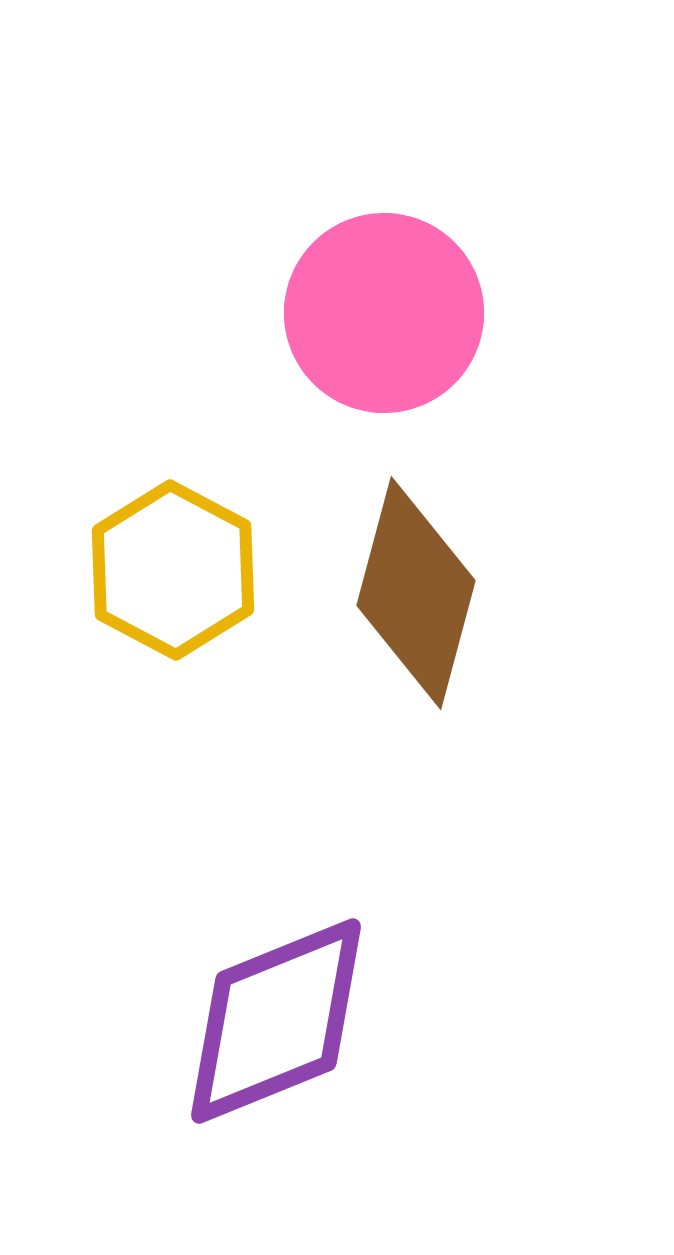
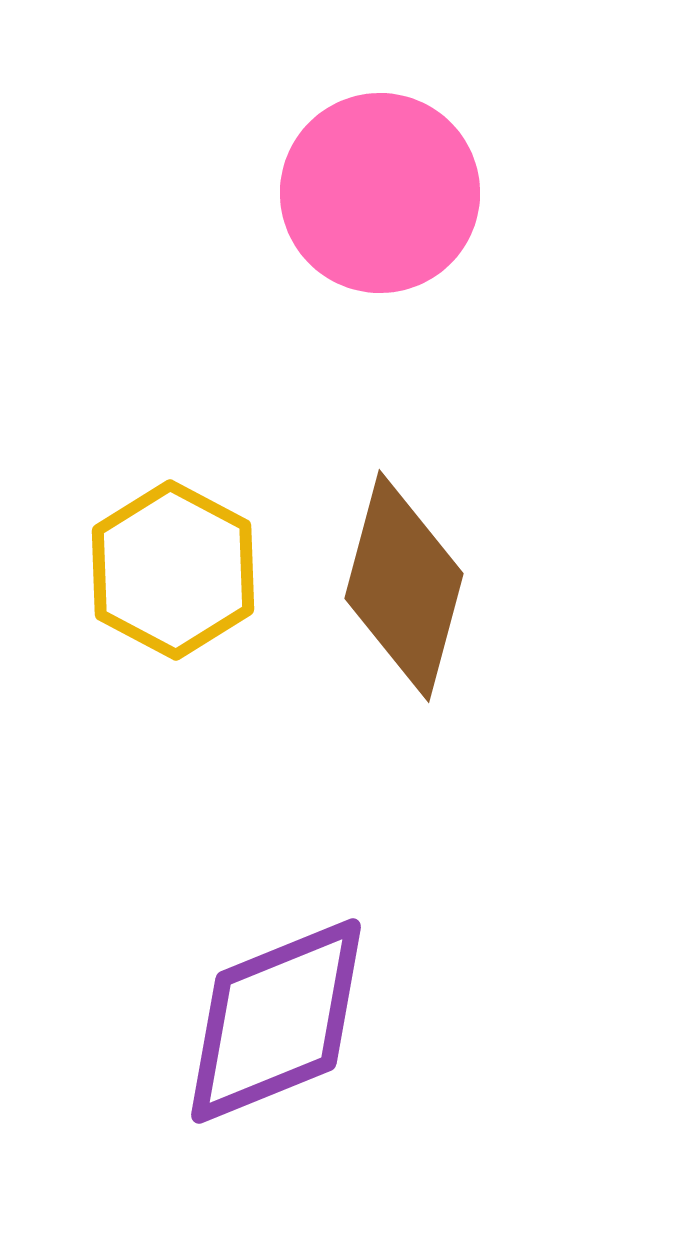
pink circle: moved 4 px left, 120 px up
brown diamond: moved 12 px left, 7 px up
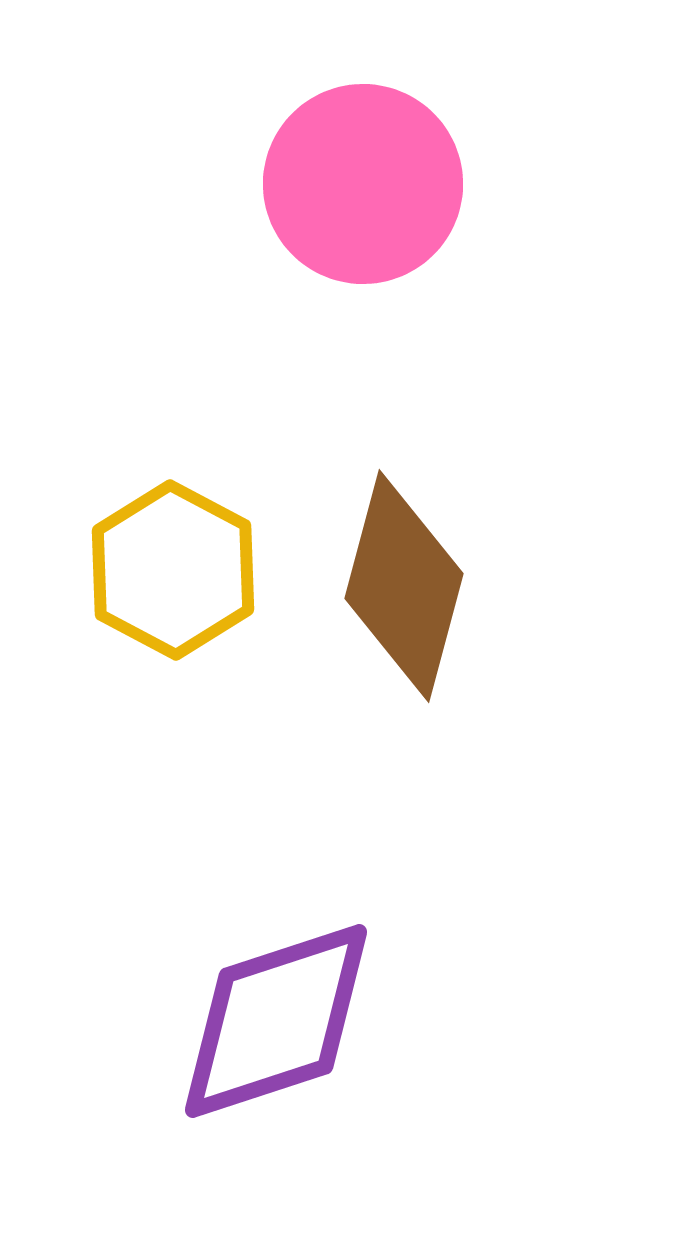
pink circle: moved 17 px left, 9 px up
purple diamond: rotated 4 degrees clockwise
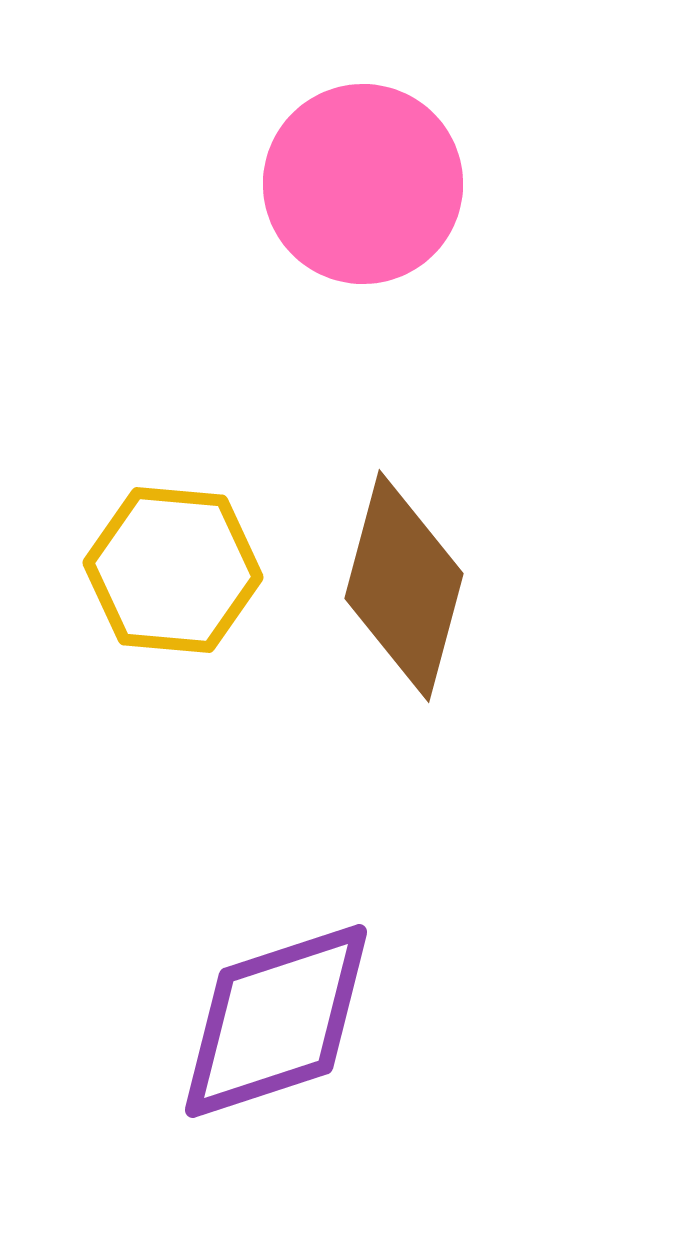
yellow hexagon: rotated 23 degrees counterclockwise
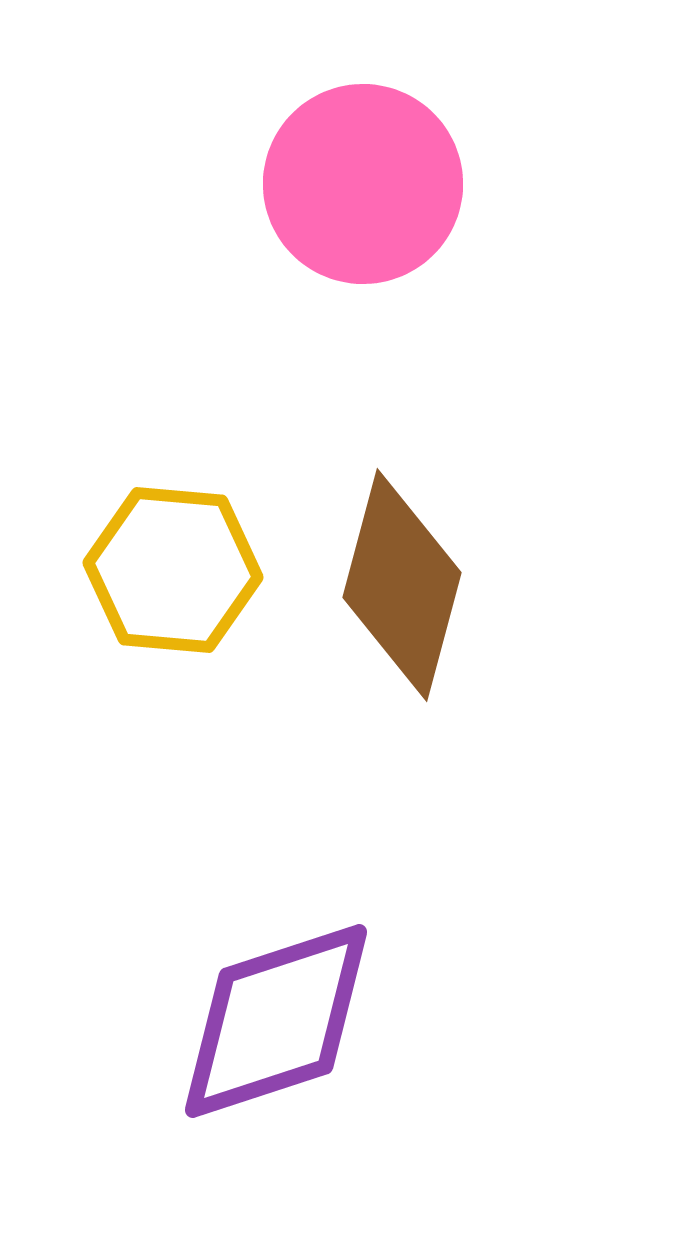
brown diamond: moved 2 px left, 1 px up
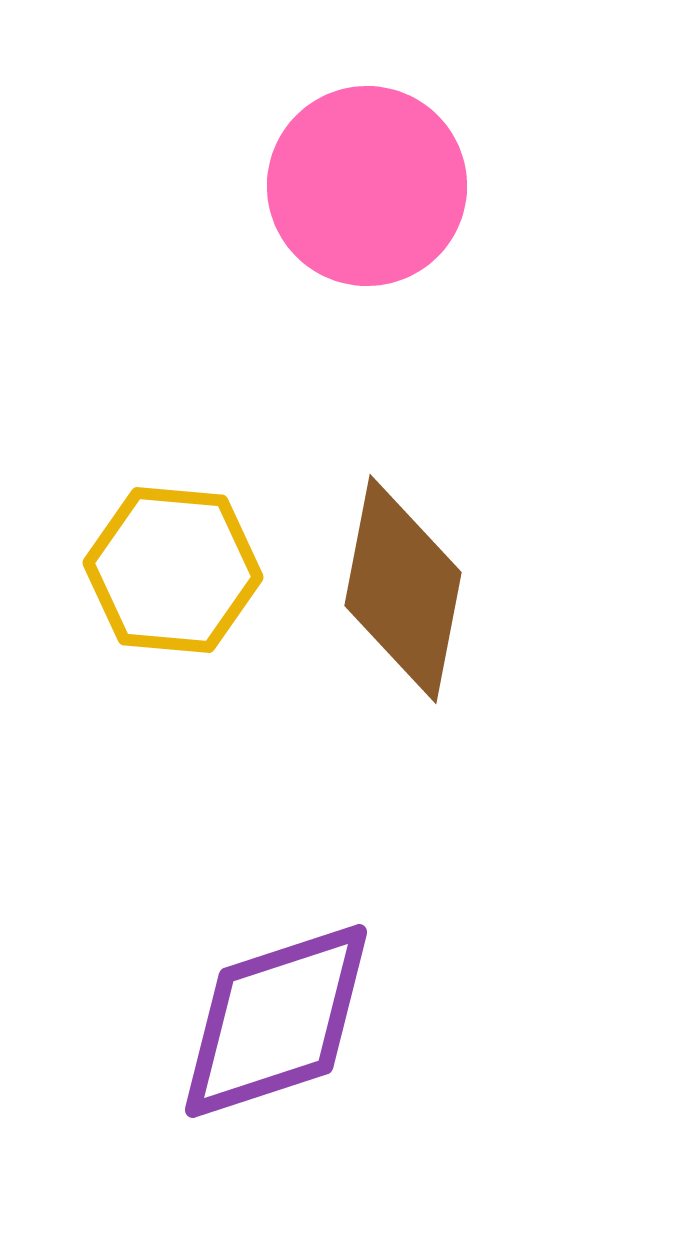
pink circle: moved 4 px right, 2 px down
brown diamond: moved 1 px right, 4 px down; rotated 4 degrees counterclockwise
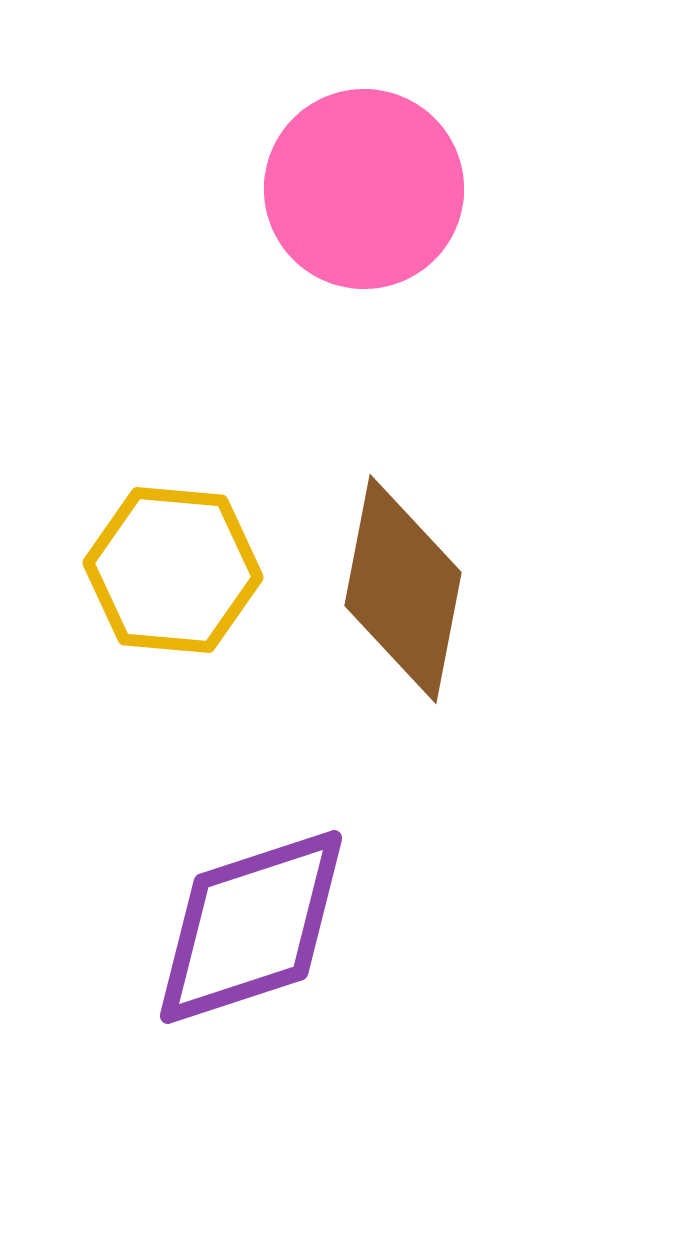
pink circle: moved 3 px left, 3 px down
purple diamond: moved 25 px left, 94 px up
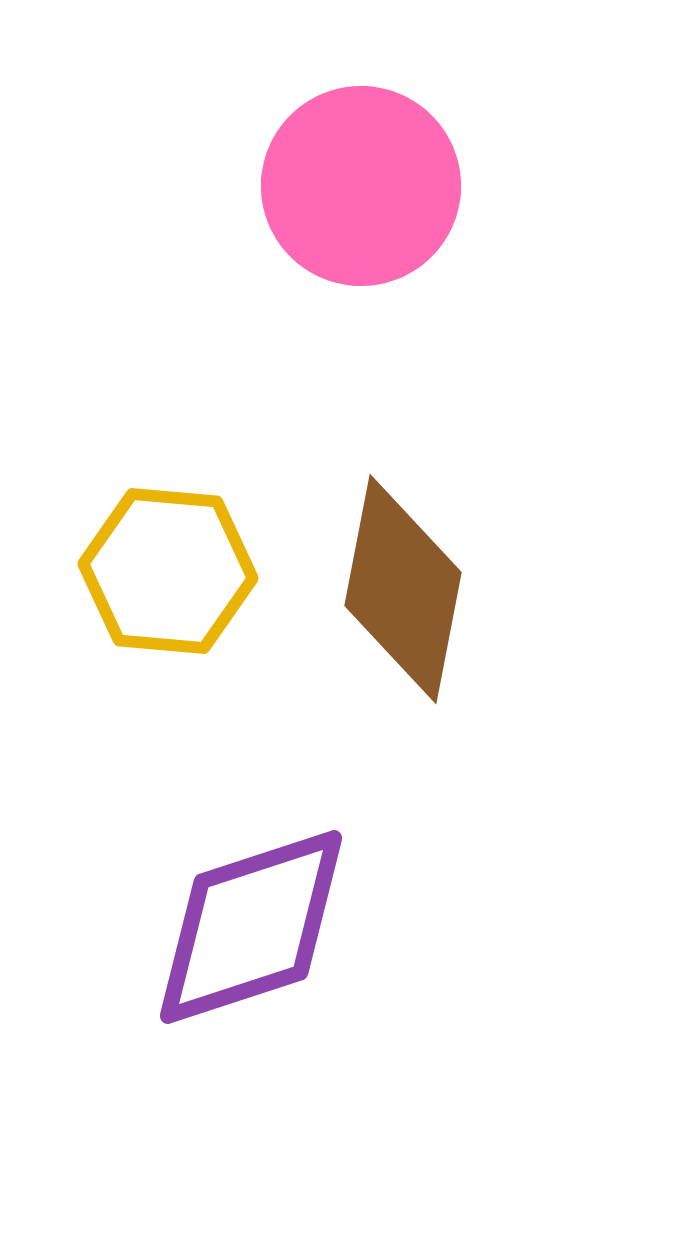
pink circle: moved 3 px left, 3 px up
yellow hexagon: moved 5 px left, 1 px down
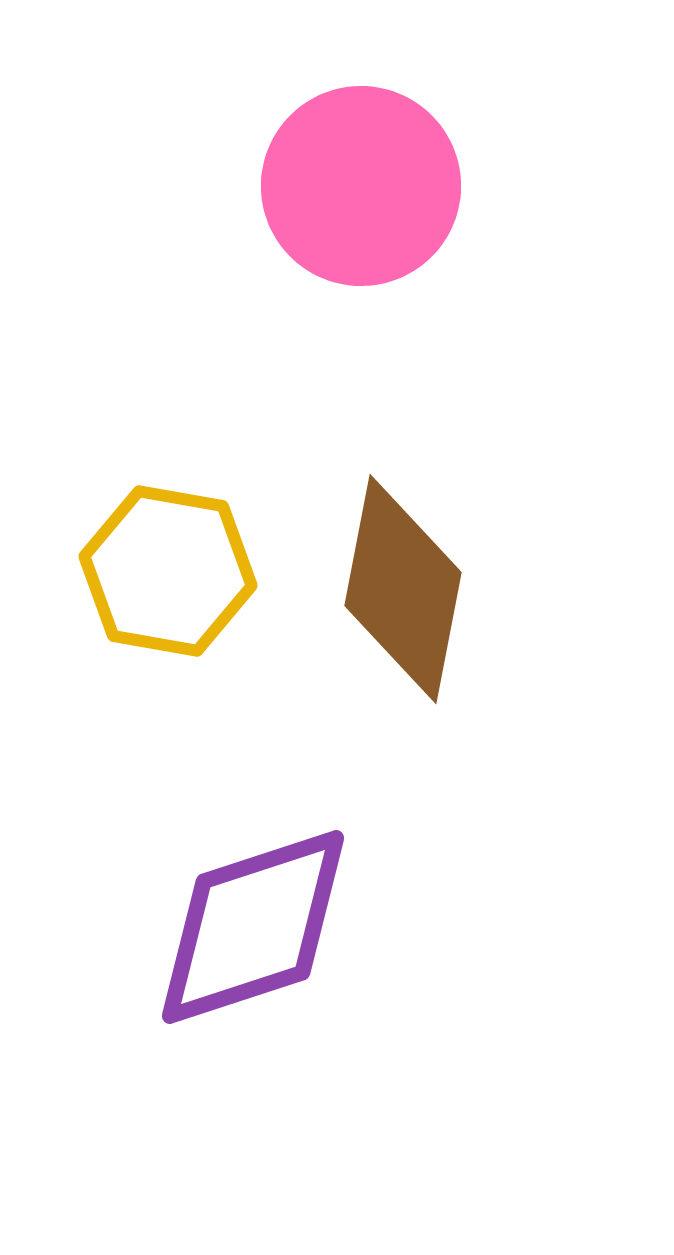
yellow hexagon: rotated 5 degrees clockwise
purple diamond: moved 2 px right
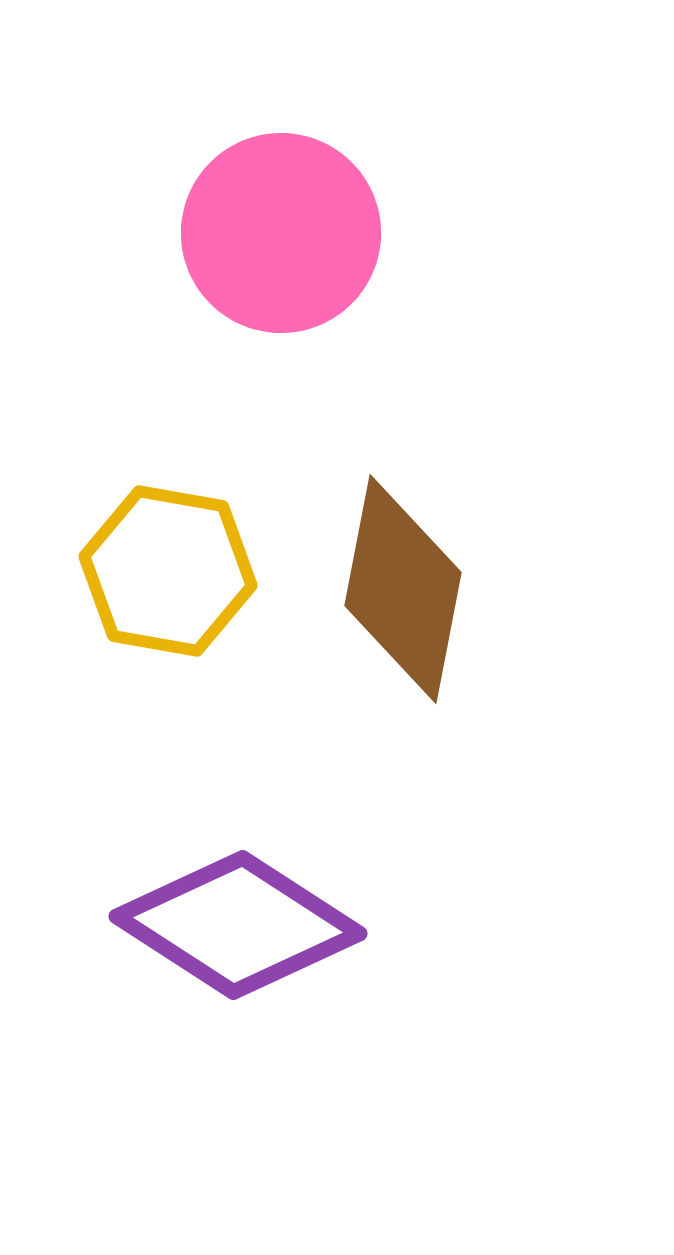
pink circle: moved 80 px left, 47 px down
purple diamond: moved 15 px left, 2 px up; rotated 51 degrees clockwise
